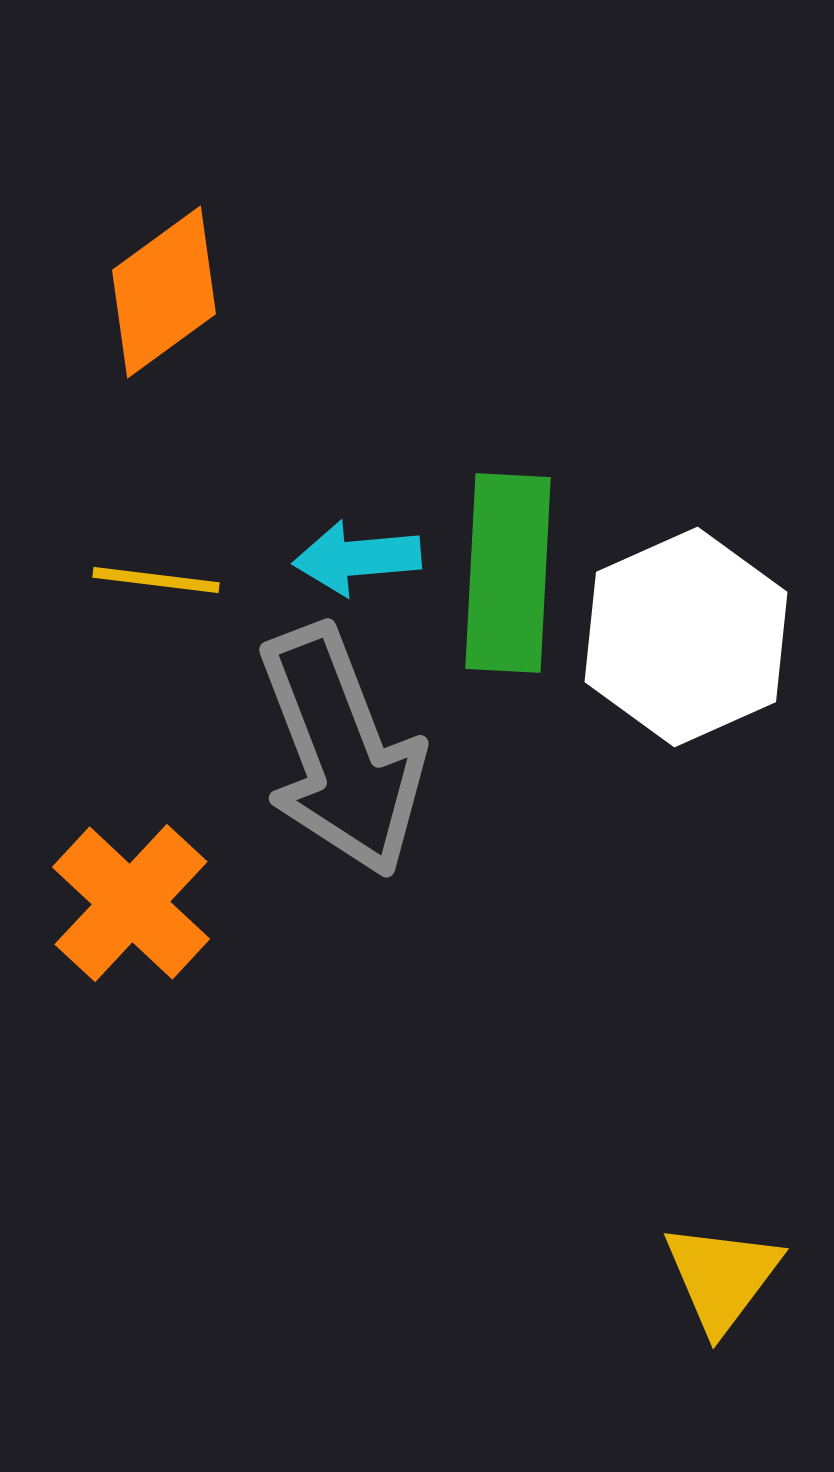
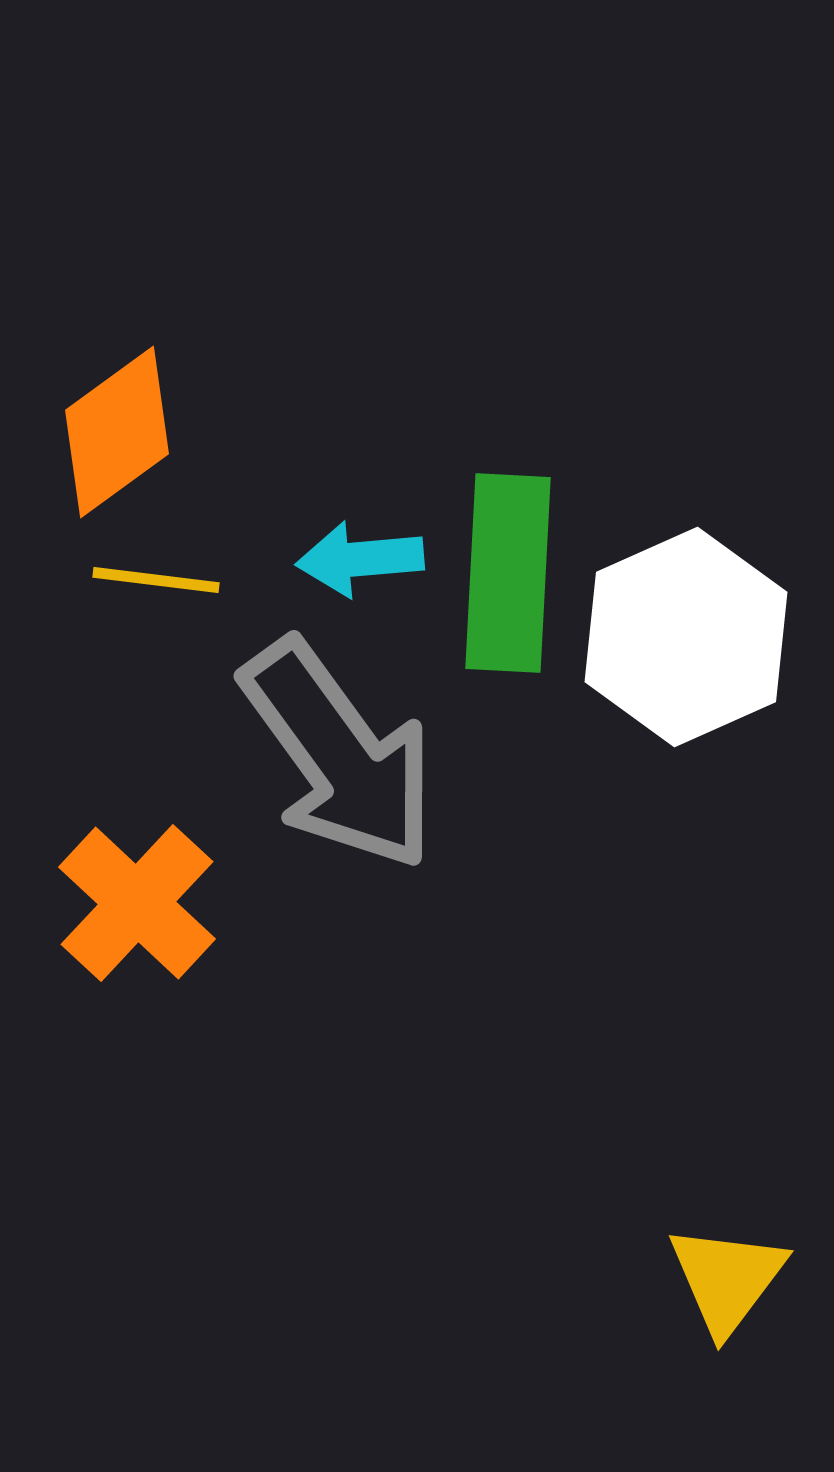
orange diamond: moved 47 px left, 140 px down
cyan arrow: moved 3 px right, 1 px down
gray arrow: moved 2 px left, 4 px down; rotated 15 degrees counterclockwise
orange cross: moved 6 px right
yellow triangle: moved 5 px right, 2 px down
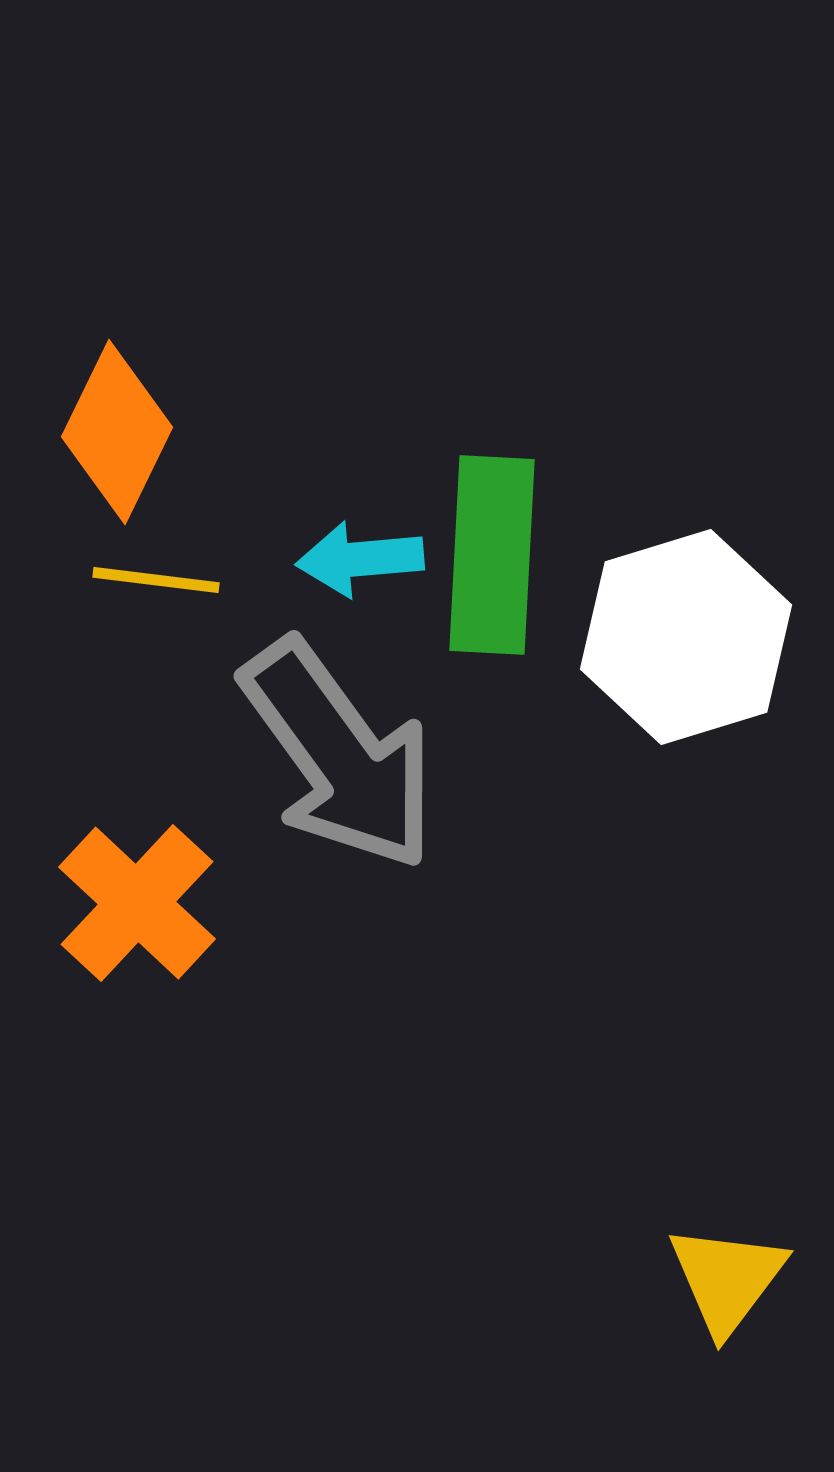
orange diamond: rotated 28 degrees counterclockwise
green rectangle: moved 16 px left, 18 px up
white hexagon: rotated 7 degrees clockwise
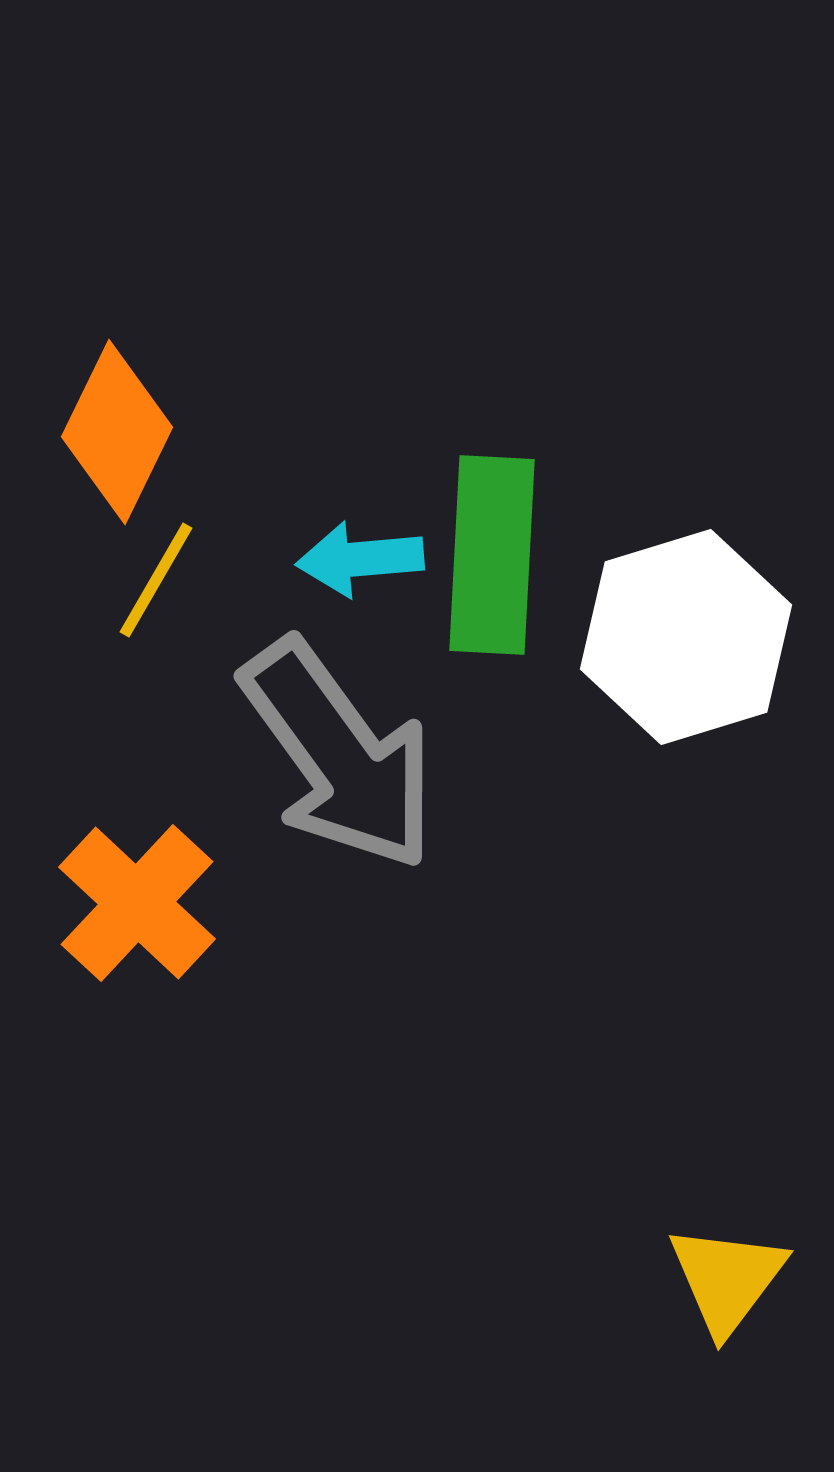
yellow line: rotated 67 degrees counterclockwise
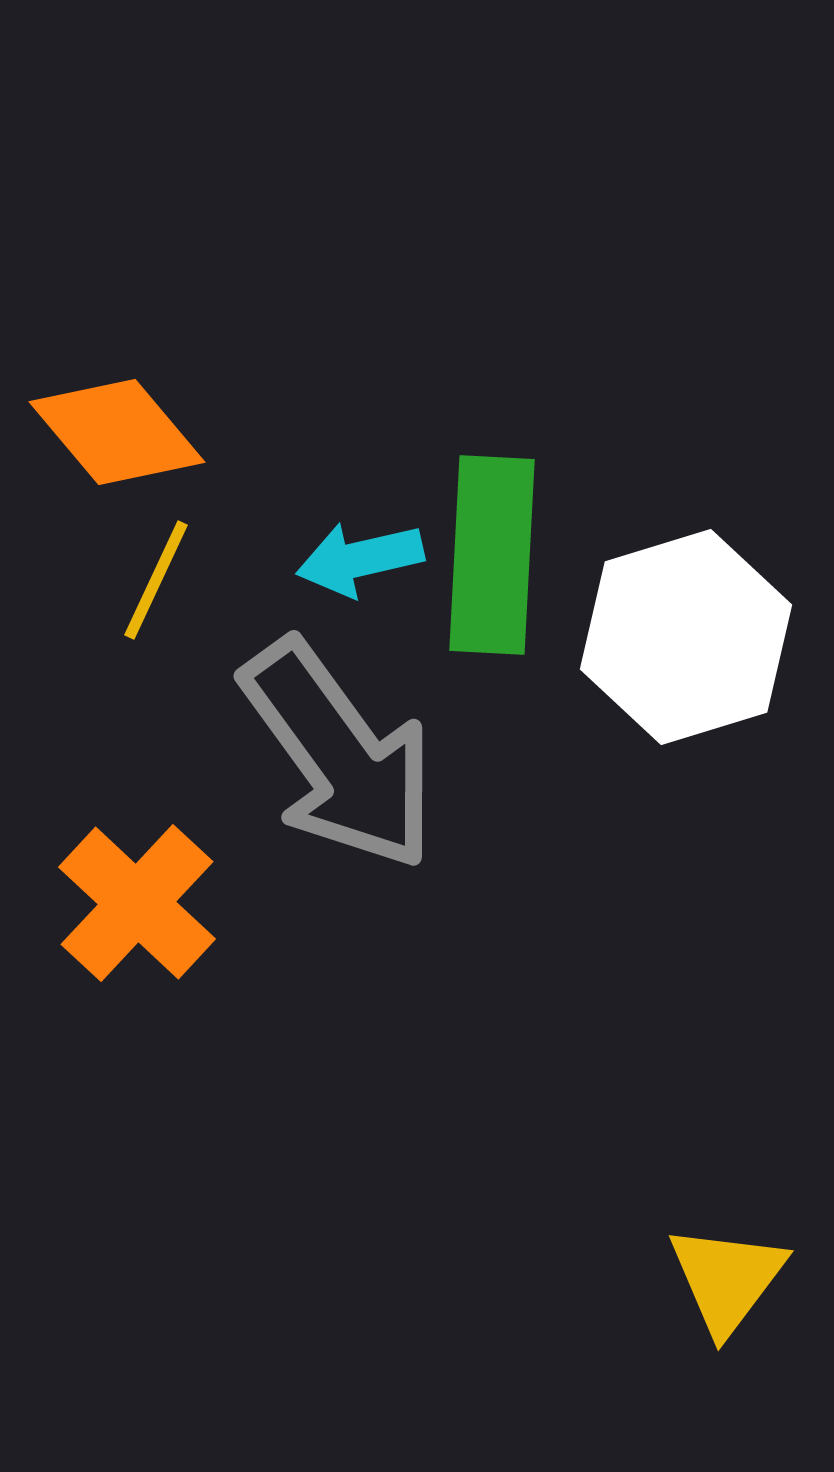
orange diamond: rotated 66 degrees counterclockwise
cyan arrow: rotated 8 degrees counterclockwise
yellow line: rotated 5 degrees counterclockwise
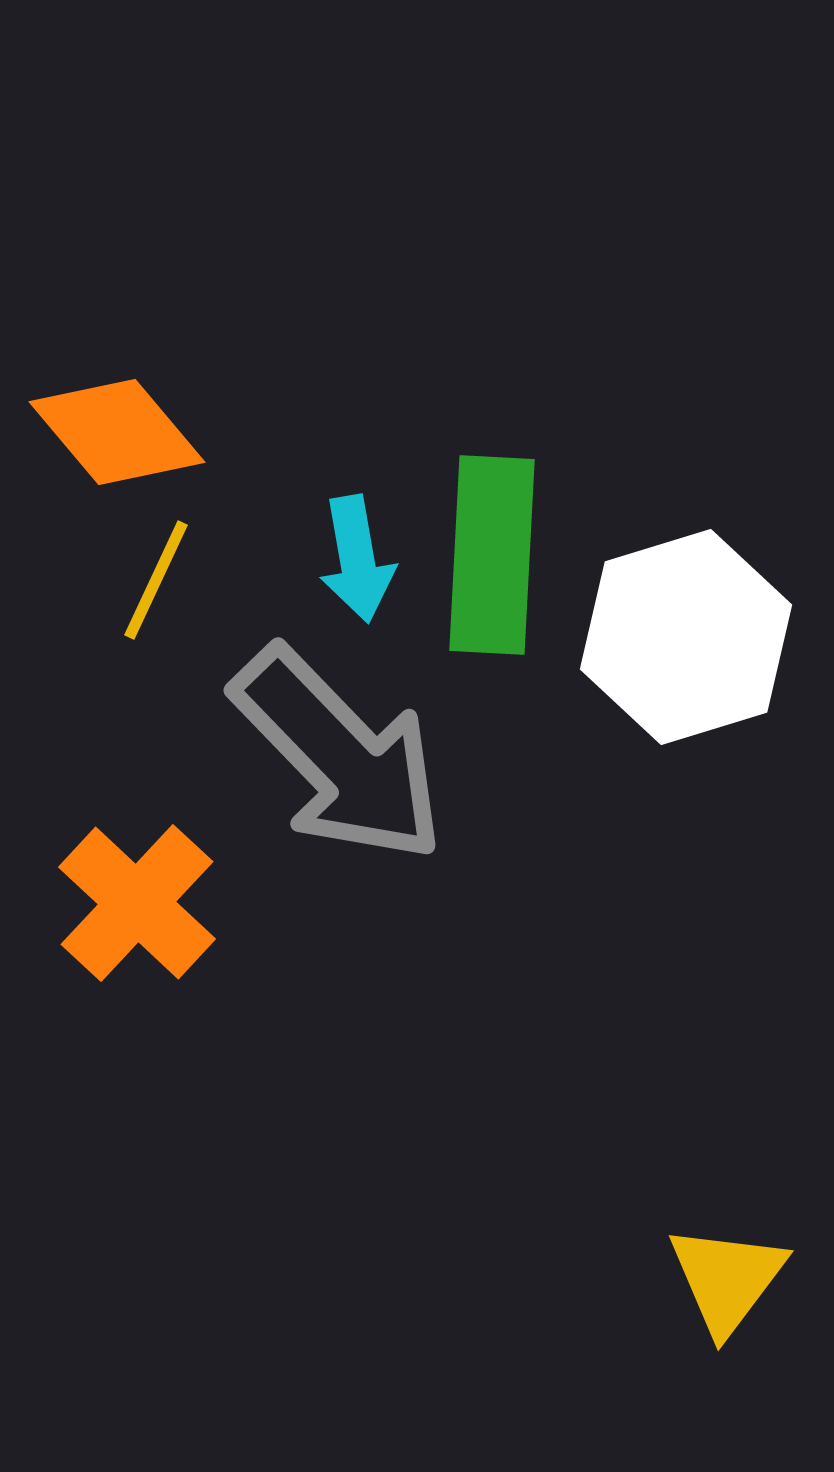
cyan arrow: moved 3 px left; rotated 87 degrees counterclockwise
gray arrow: rotated 8 degrees counterclockwise
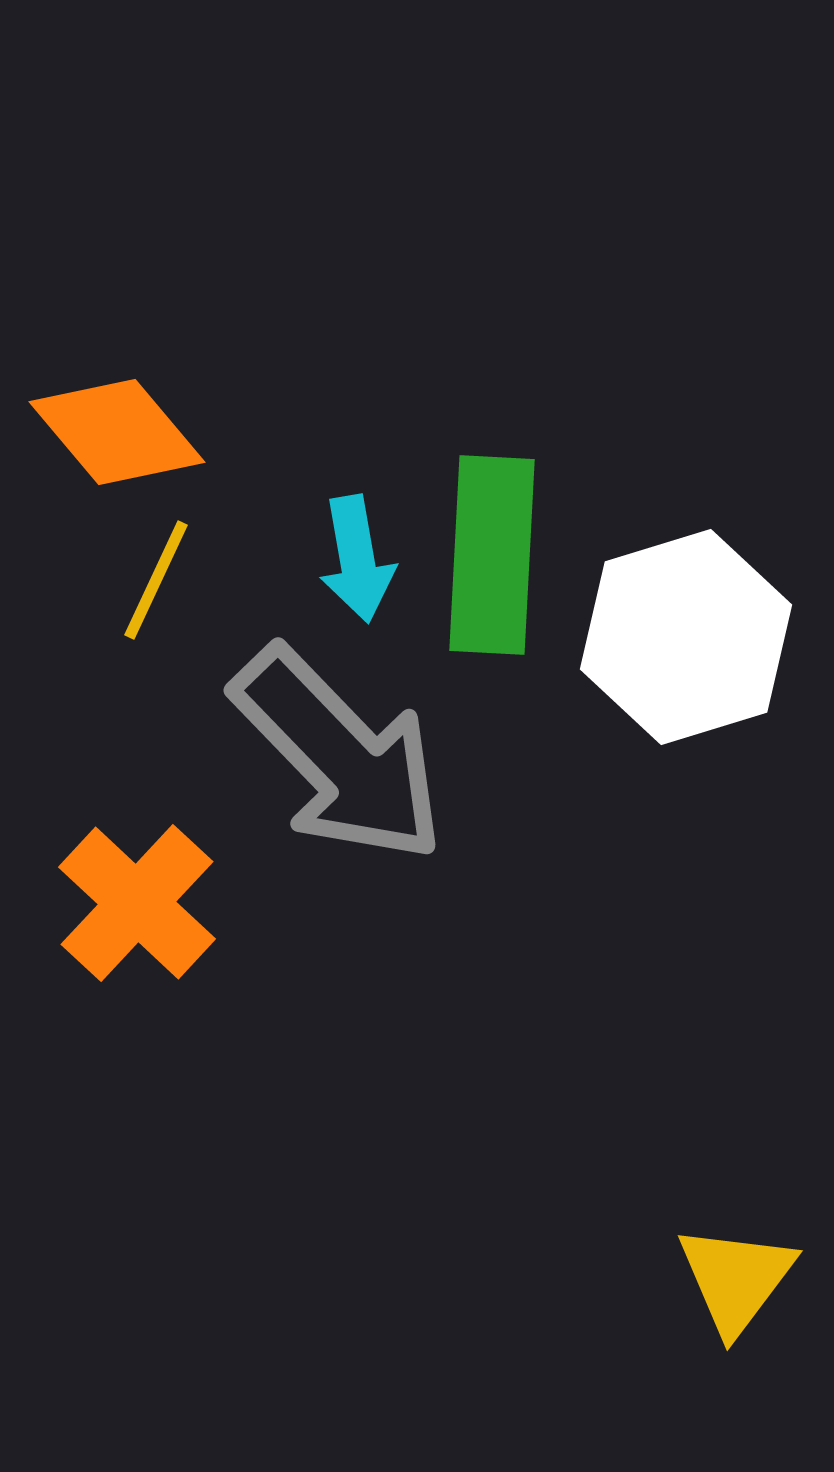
yellow triangle: moved 9 px right
